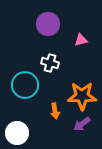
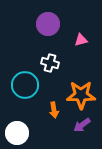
orange star: moved 1 px left, 1 px up
orange arrow: moved 1 px left, 1 px up
purple arrow: moved 1 px down
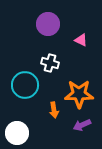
pink triangle: rotated 40 degrees clockwise
orange star: moved 2 px left, 1 px up
purple arrow: rotated 12 degrees clockwise
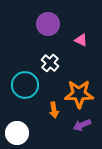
white cross: rotated 24 degrees clockwise
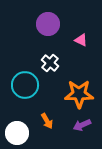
orange arrow: moved 7 px left, 11 px down; rotated 21 degrees counterclockwise
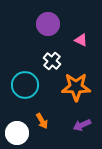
white cross: moved 2 px right, 2 px up
orange star: moved 3 px left, 7 px up
orange arrow: moved 5 px left
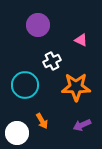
purple circle: moved 10 px left, 1 px down
white cross: rotated 24 degrees clockwise
